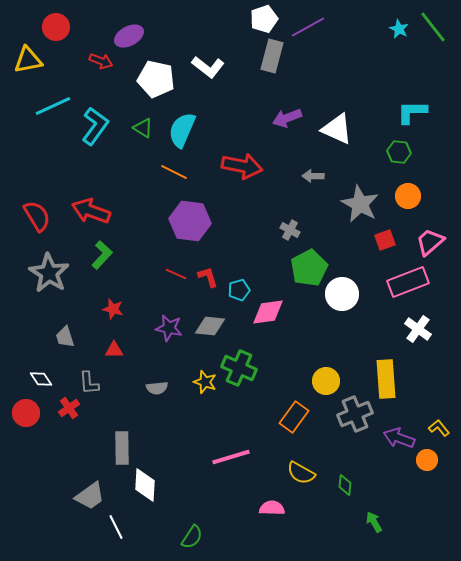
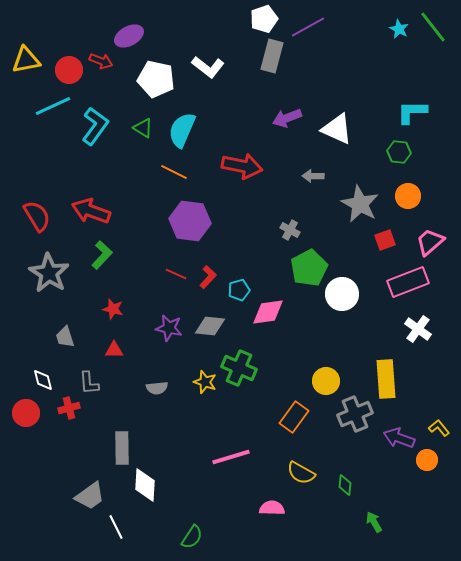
red circle at (56, 27): moved 13 px right, 43 px down
yellow triangle at (28, 60): moved 2 px left
red L-shape at (208, 277): rotated 60 degrees clockwise
white diamond at (41, 379): moved 2 px right, 1 px down; rotated 20 degrees clockwise
red cross at (69, 408): rotated 20 degrees clockwise
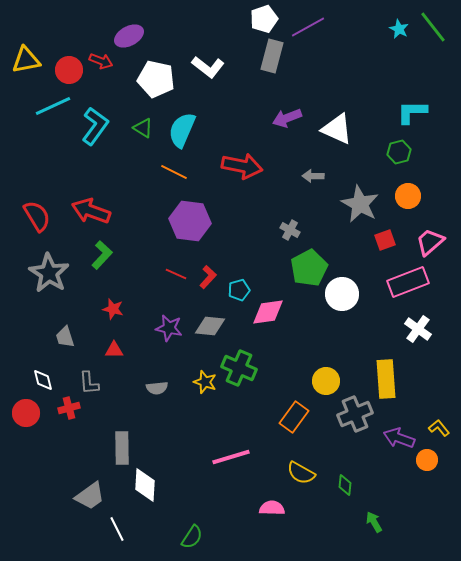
green hexagon at (399, 152): rotated 20 degrees counterclockwise
white line at (116, 527): moved 1 px right, 2 px down
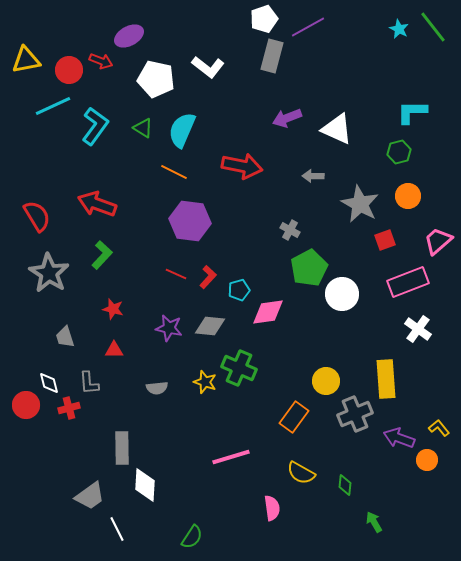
red arrow at (91, 211): moved 6 px right, 7 px up
pink trapezoid at (430, 242): moved 8 px right, 1 px up
white diamond at (43, 380): moved 6 px right, 3 px down
red circle at (26, 413): moved 8 px up
pink semicircle at (272, 508): rotated 80 degrees clockwise
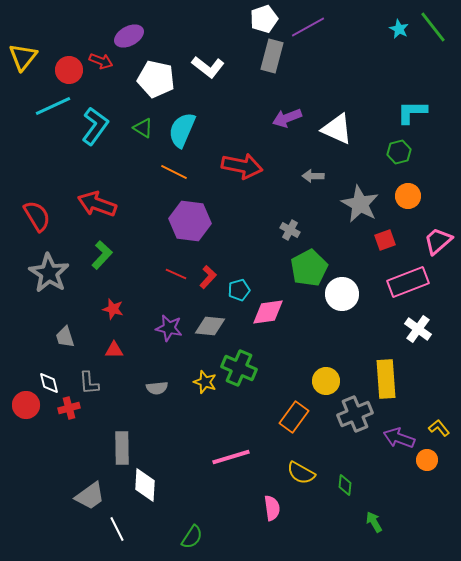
yellow triangle at (26, 60): moved 3 px left, 3 px up; rotated 40 degrees counterclockwise
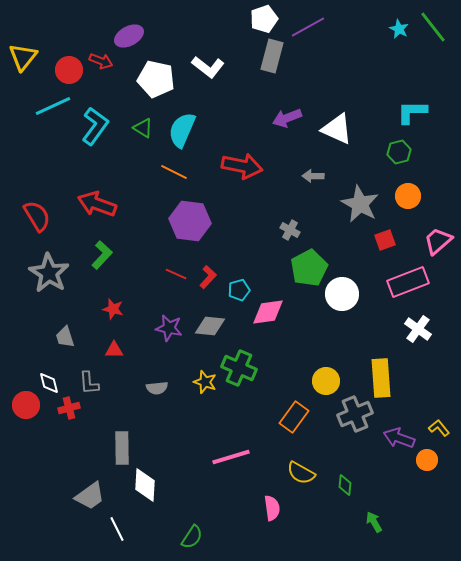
yellow rectangle at (386, 379): moved 5 px left, 1 px up
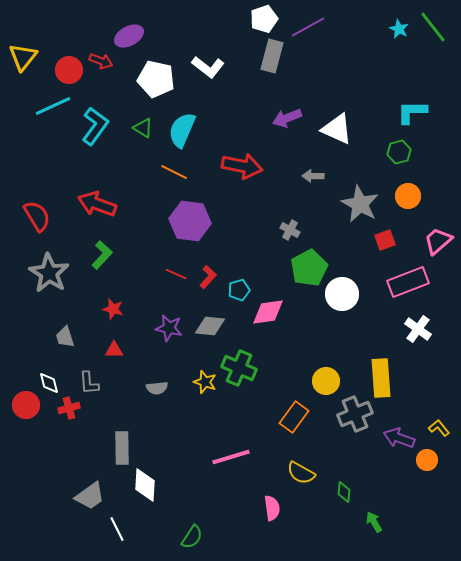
green diamond at (345, 485): moved 1 px left, 7 px down
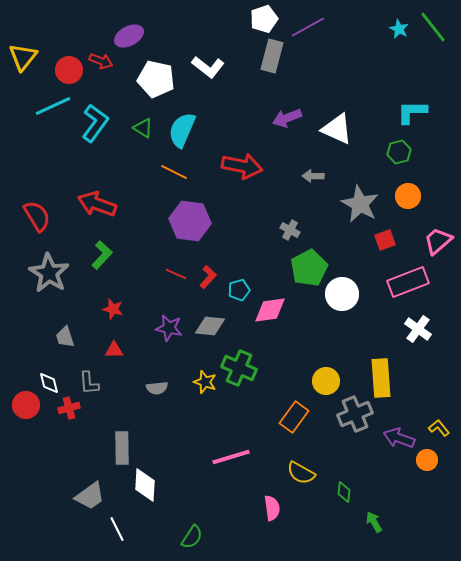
cyan L-shape at (95, 126): moved 3 px up
pink diamond at (268, 312): moved 2 px right, 2 px up
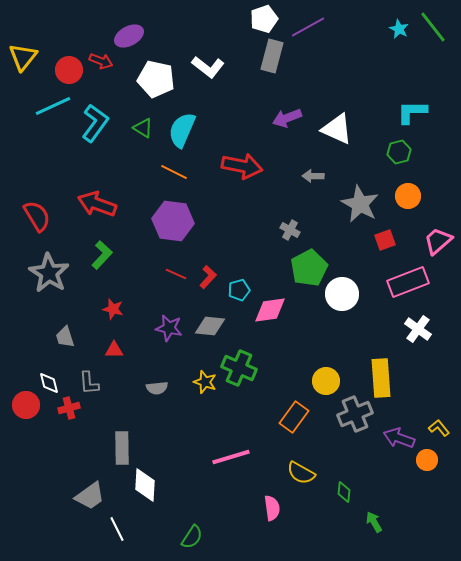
purple hexagon at (190, 221): moved 17 px left
